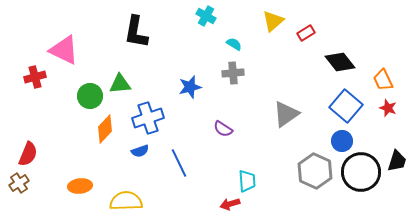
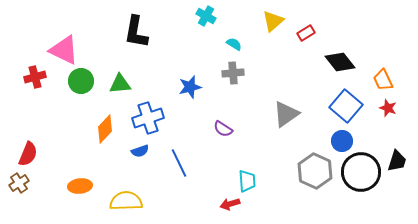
green circle: moved 9 px left, 15 px up
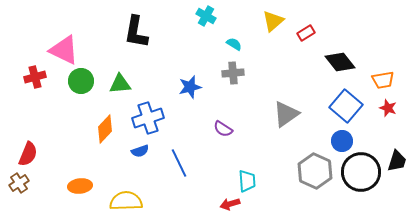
orange trapezoid: rotated 75 degrees counterclockwise
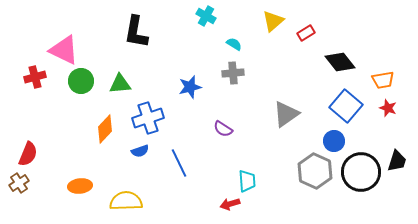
blue circle: moved 8 px left
